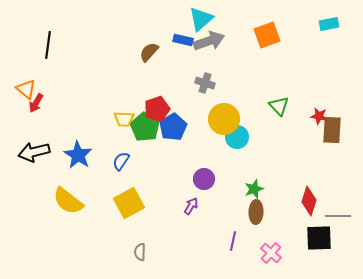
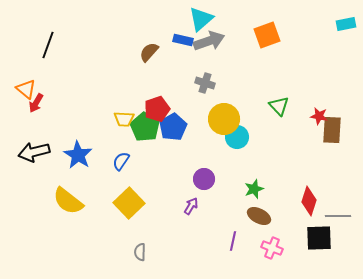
cyan rectangle: moved 17 px right
black line: rotated 12 degrees clockwise
yellow square: rotated 16 degrees counterclockwise
brown ellipse: moved 3 px right, 4 px down; rotated 65 degrees counterclockwise
pink cross: moved 1 px right, 5 px up; rotated 20 degrees counterclockwise
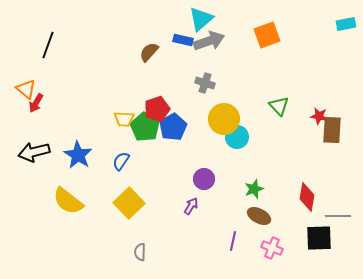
red diamond: moved 2 px left, 4 px up; rotated 8 degrees counterclockwise
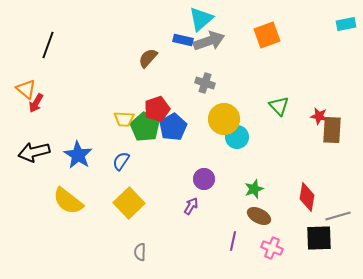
brown semicircle: moved 1 px left, 6 px down
gray line: rotated 15 degrees counterclockwise
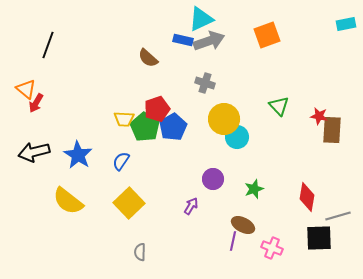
cyan triangle: rotated 16 degrees clockwise
brown semicircle: rotated 90 degrees counterclockwise
purple circle: moved 9 px right
brown ellipse: moved 16 px left, 9 px down
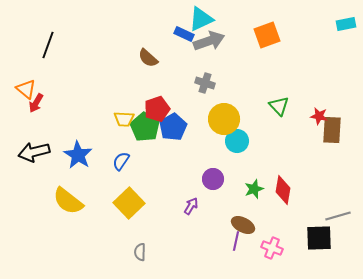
blue rectangle: moved 1 px right, 6 px up; rotated 12 degrees clockwise
cyan circle: moved 4 px down
red diamond: moved 24 px left, 7 px up
purple line: moved 3 px right
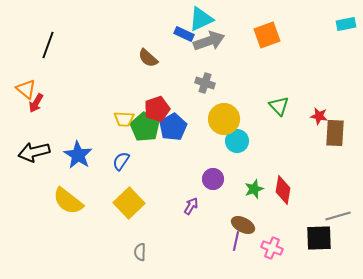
brown rectangle: moved 3 px right, 3 px down
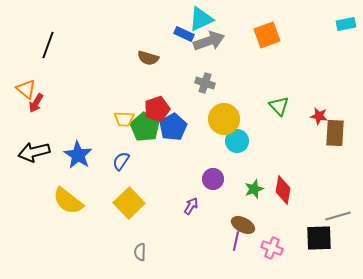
brown semicircle: rotated 25 degrees counterclockwise
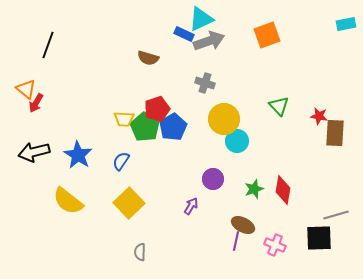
gray line: moved 2 px left, 1 px up
pink cross: moved 3 px right, 3 px up
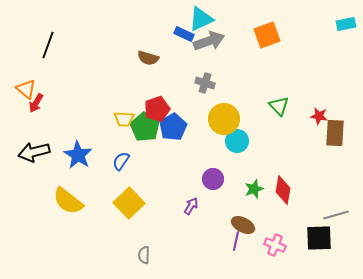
gray semicircle: moved 4 px right, 3 px down
